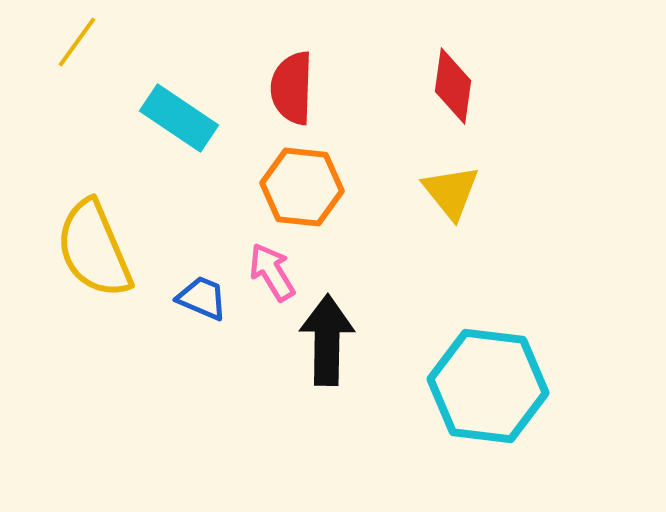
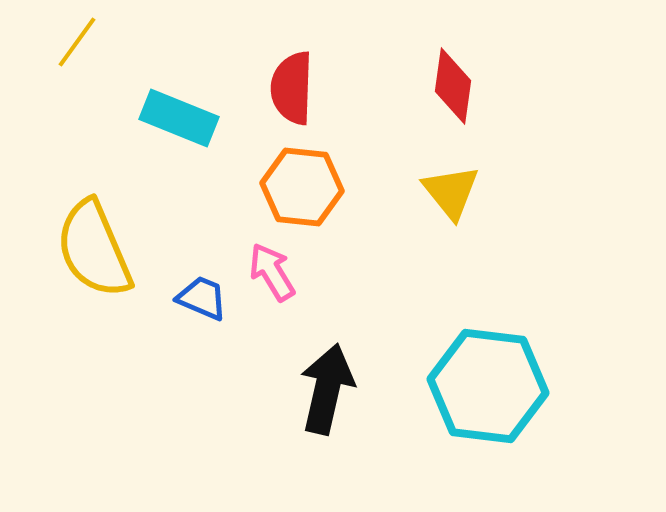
cyan rectangle: rotated 12 degrees counterclockwise
black arrow: moved 49 px down; rotated 12 degrees clockwise
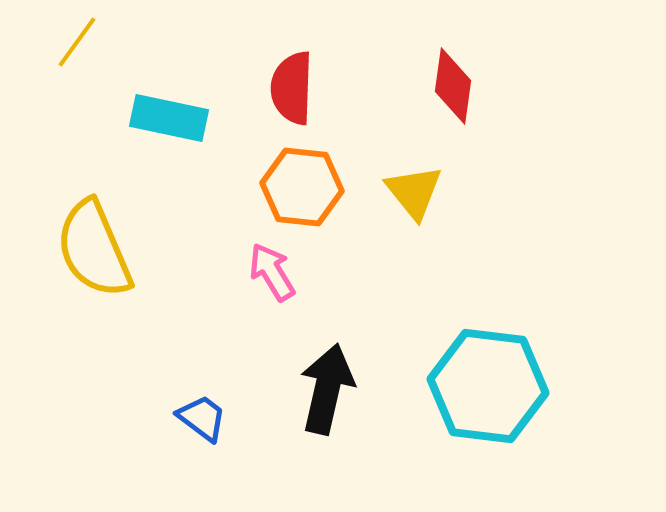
cyan rectangle: moved 10 px left; rotated 10 degrees counterclockwise
yellow triangle: moved 37 px left
blue trapezoid: moved 120 px down; rotated 14 degrees clockwise
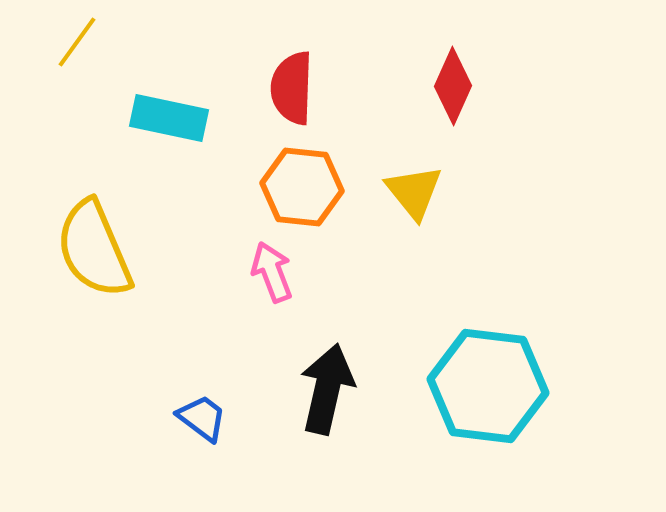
red diamond: rotated 16 degrees clockwise
pink arrow: rotated 10 degrees clockwise
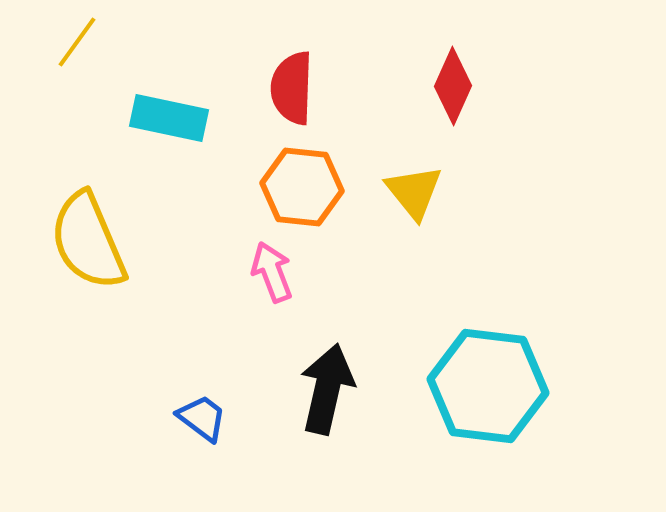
yellow semicircle: moved 6 px left, 8 px up
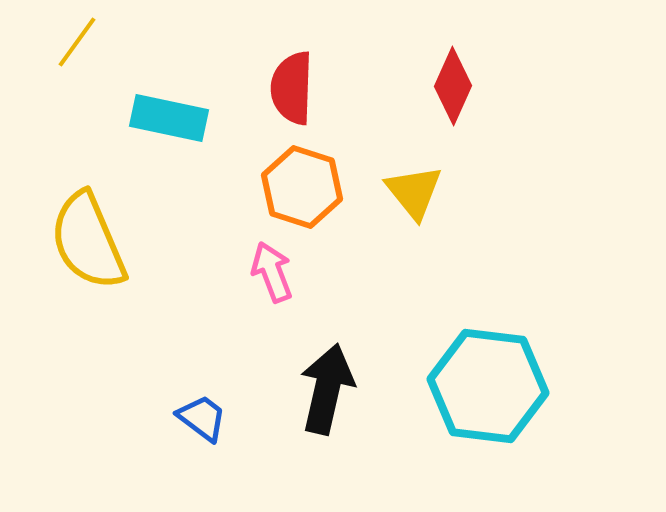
orange hexagon: rotated 12 degrees clockwise
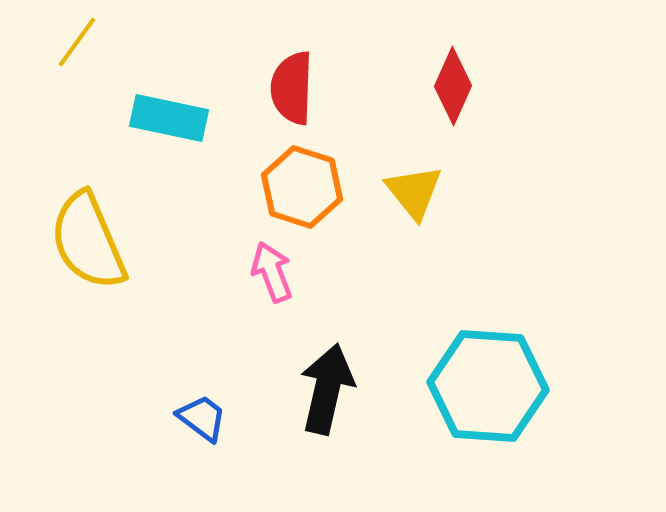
cyan hexagon: rotated 3 degrees counterclockwise
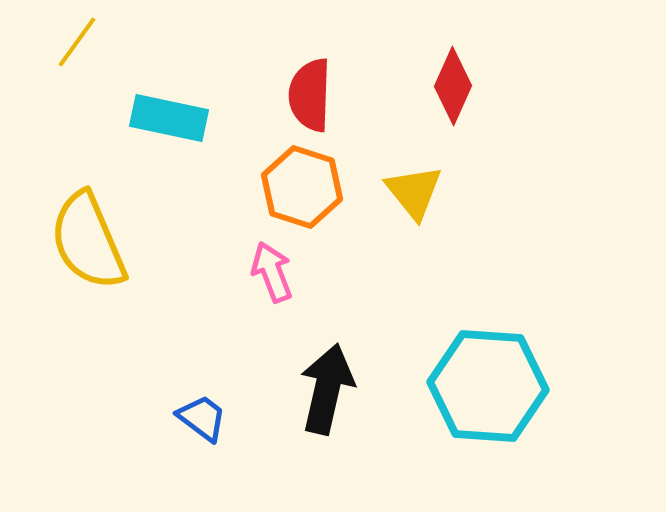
red semicircle: moved 18 px right, 7 px down
